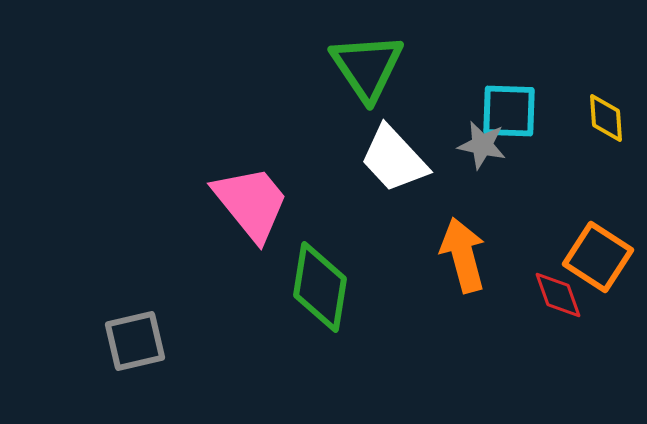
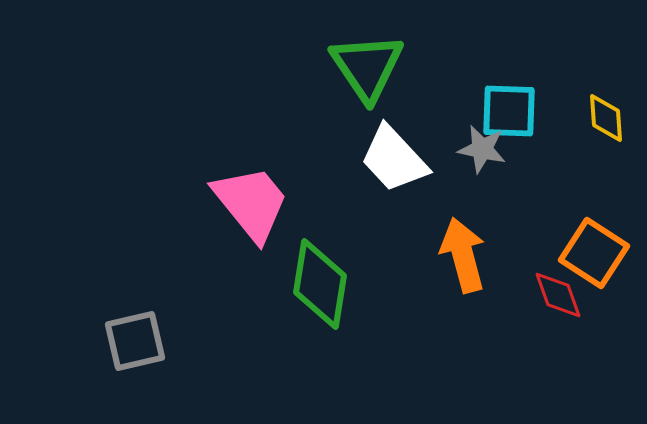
gray star: moved 4 px down
orange square: moved 4 px left, 4 px up
green diamond: moved 3 px up
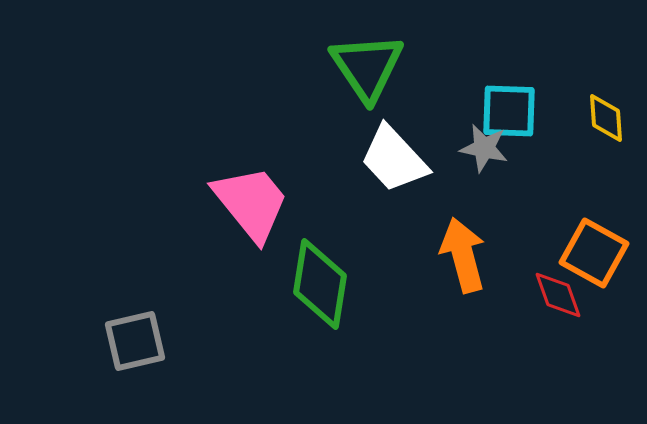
gray star: moved 2 px right, 1 px up
orange square: rotated 4 degrees counterclockwise
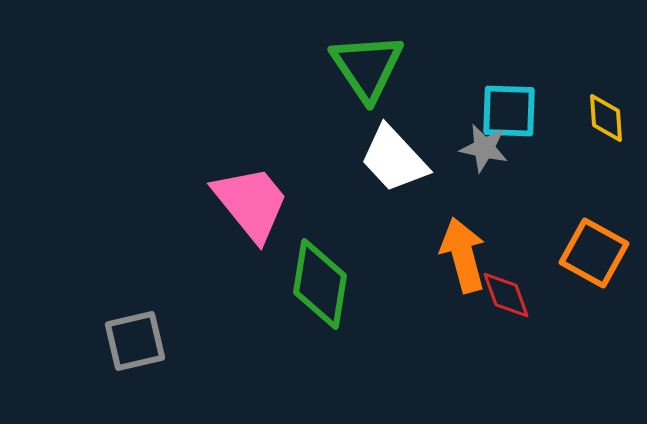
red diamond: moved 52 px left
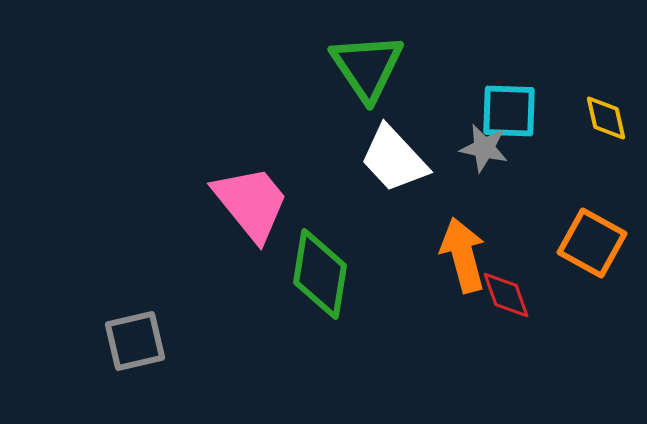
yellow diamond: rotated 9 degrees counterclockwise
orange square: moved 2 px left, 10 px up
green diamond: moved 10 px up
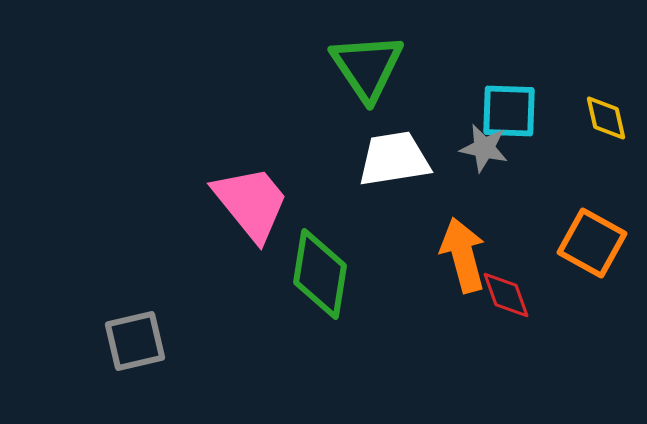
white trapezoid: rotated 124 degrees clockwise
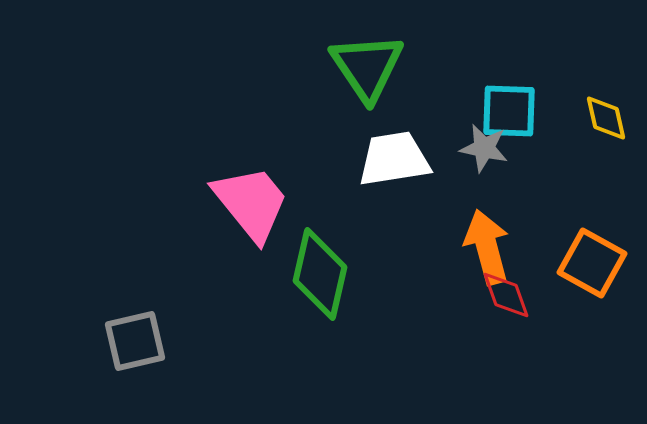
orange square: moved 20 px down
orange arrow: moved 24 px right, 8 px up
green diamond: rotated 4 degrees clockwise
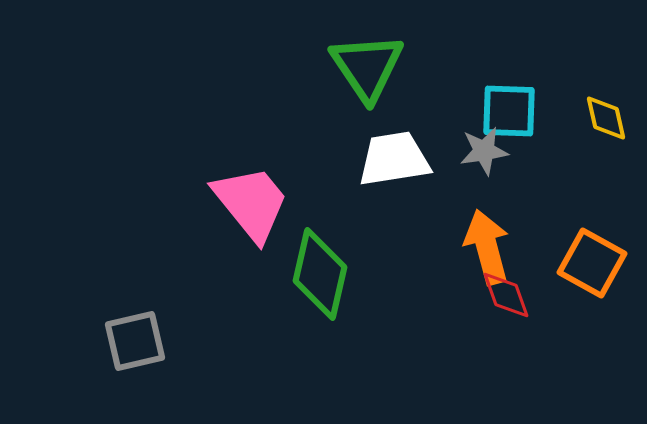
gray star: moved 3 px down; rotated 21 degrees counterclockwise
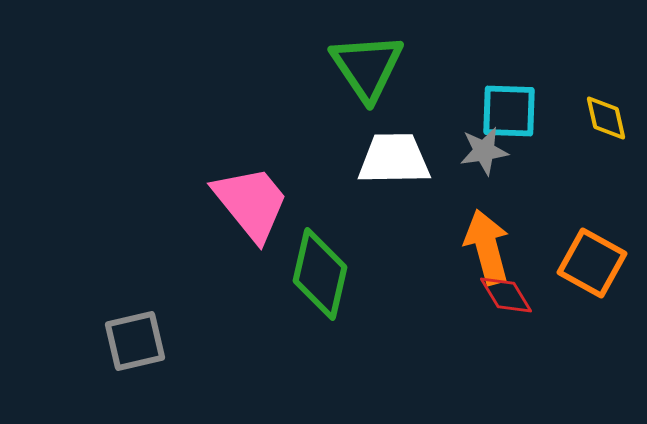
white trapezoid: rotated 8 degrees clockwise
red diamond: rotated 12 degrees counterclockwise
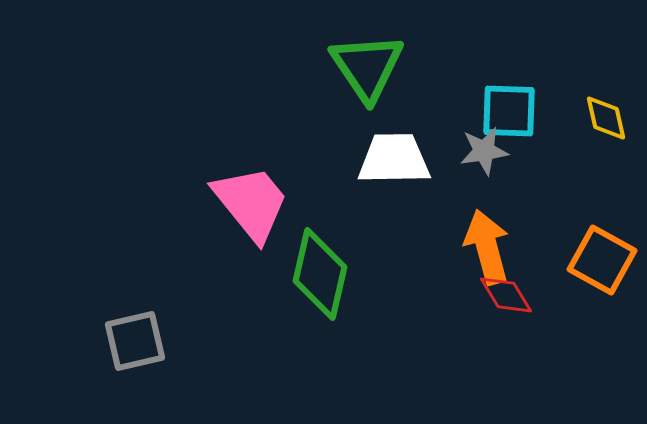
orange square: moved 10 px right, 3 px up
